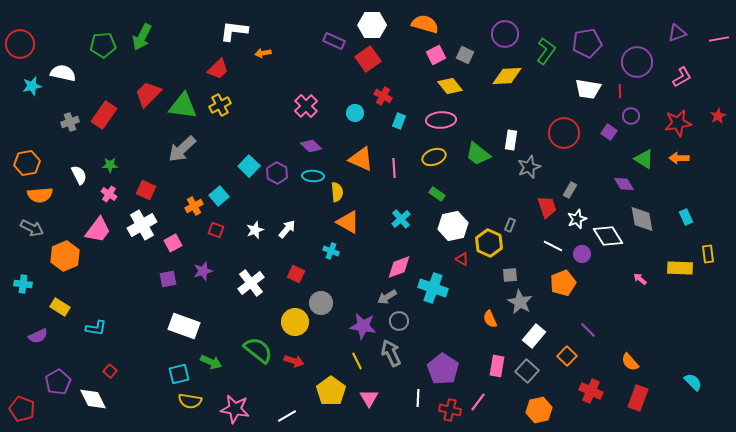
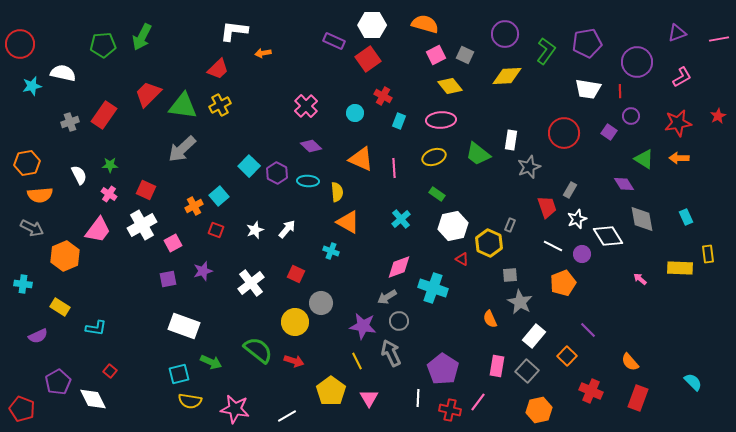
cyan ellipse at (313, 176): moved 5 px left, 5 px down
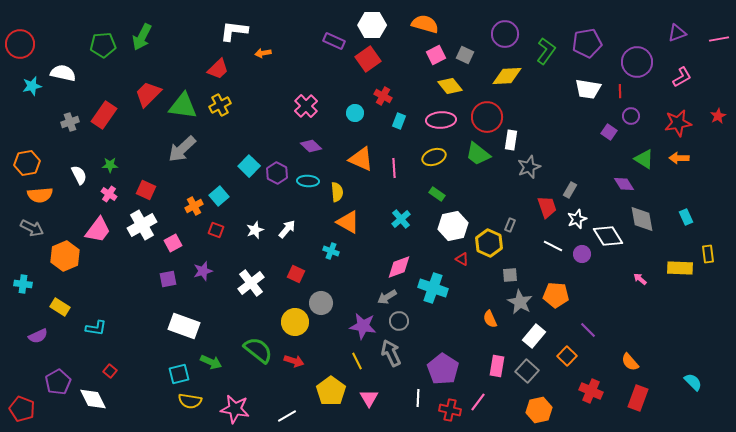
red circle at (564, 133): moved 77 px left, 16 px up
orange pentagon at (563, 283): moved 7 px left, 12 px down; rotated 25 degrees clockwise
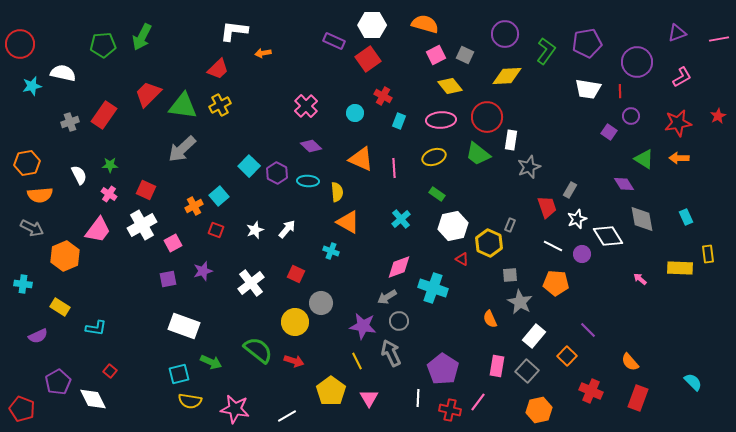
orange pentagon at (556, 295): moved 12 px up
